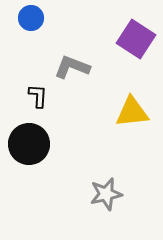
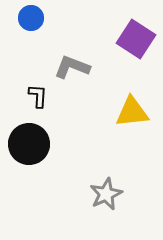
gray star: rotated 12 degrees counterclockwise
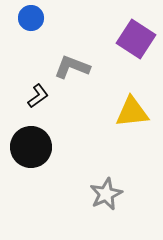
black L-shape: rotated 50 degrees clockwise
black circle: moved 2 px right, 3 px down
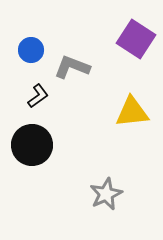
blue circle: moved 32 px down
black circle: moved 1 px right, 2 px up
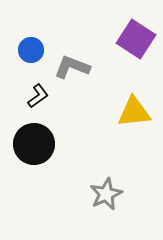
yellow triangle: moved 2 px right
black circle: moved 2 px right, 1 px up
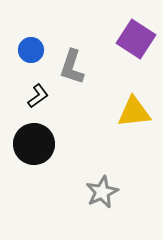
gray L-shape: rotated 93 degrees counterclockwise
gray star: moved 4 px left, 2 px up
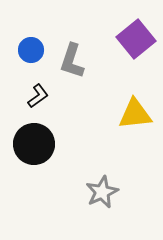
purple square: rotated 18 degrees clockwise
gray L-shape: moved 6 px up
yellow triangle: moved 1 px right, 2 px down
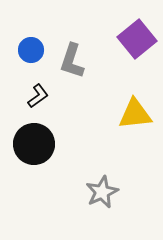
purple square: moved 1 px right
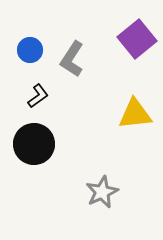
blue circle: moved 1 px left
gray L-shape: moved 2 px up; rotated 15 degrees clockwise
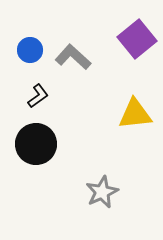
gray L-shape: moved 1 px right, 2 px up; rotated 99 degrees clockwise
black circle: moved 2 px right
